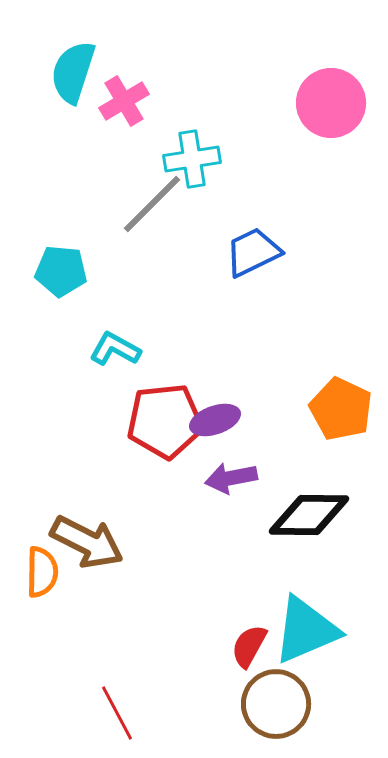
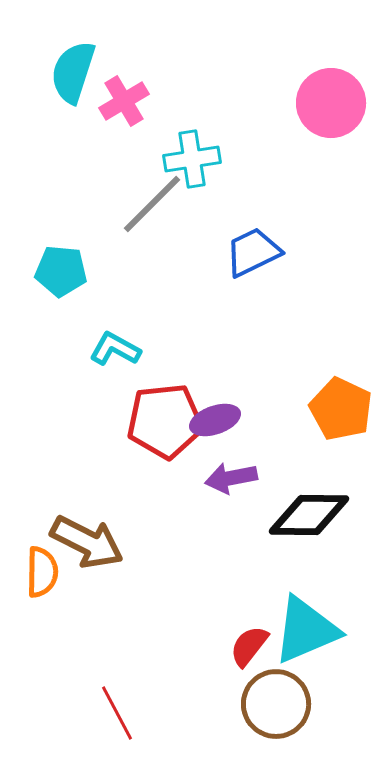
red semicircle: rotated 9 degrees clockwise
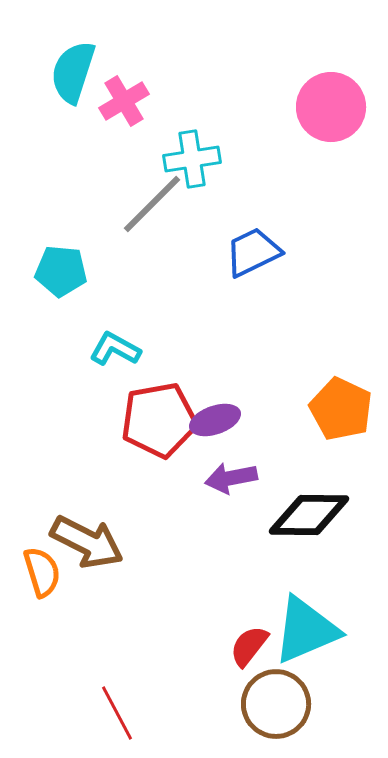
pink circle: moved 4 px down
red pentagon: moved 6 px left, 1 px up; rotated 4 degrees counterclockwise
orange semicircle: rotated 18 degrees counterclockwise
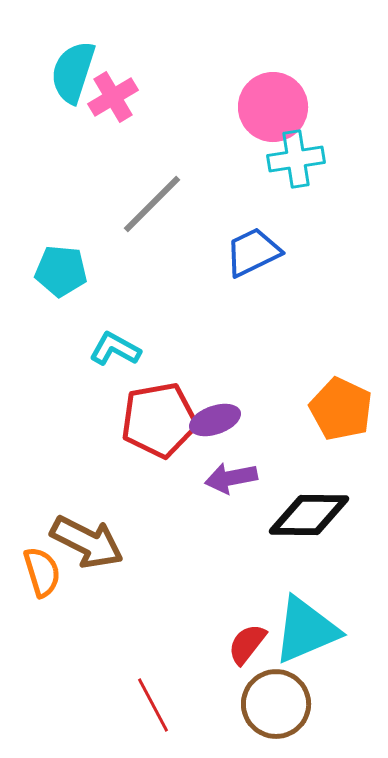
pink cross: moved 11 px left, 4 px up
pink circle: moved 58 px left
cyan cross: moved 104 px right
red semicircle: moved 2 px left, 2 px up
red line: moved 36 px right, 8 px up
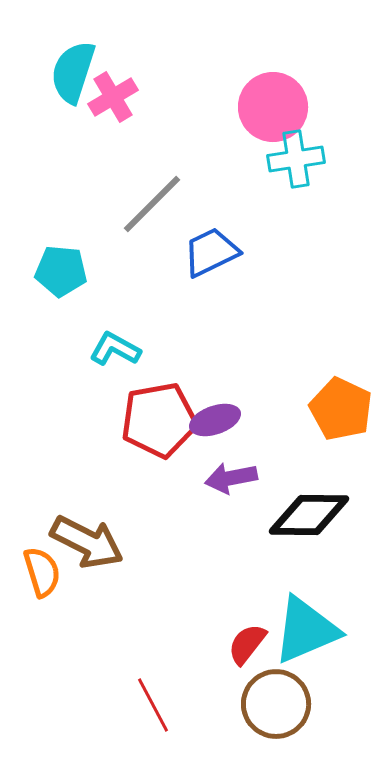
blue trapezoid: moved 42 px left
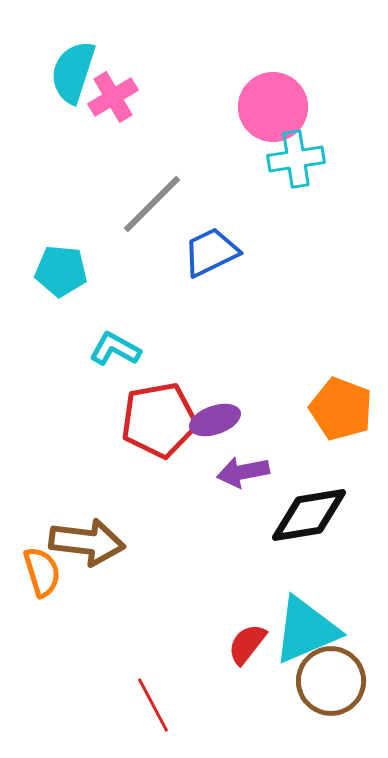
orange pentagon: rotated 4 degrees counterclockwise
purple arrow: moved 12 px right, 6 px up
black diamond: rotated 10 degrees counterclockwise
brown arrow: rotated 20 degrees counterclockwise
brown circle: moved 55 px right, 23 px up
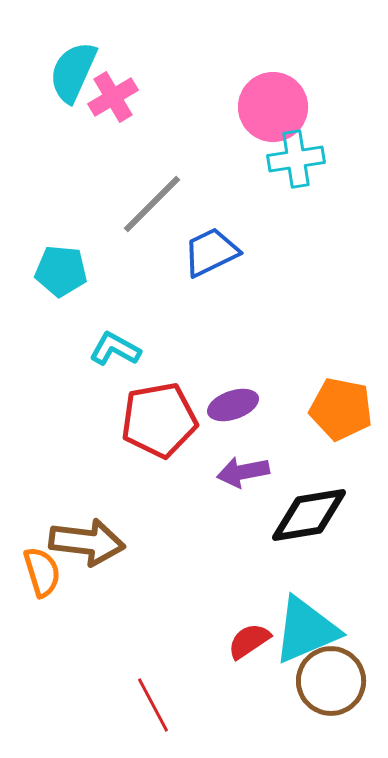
cyan semicircle: rotated 6 degrees clockwise
orange pentagon: rotated 10 degrees counterclockwise
purple ellipse: moved 18 px right, 15 px up
red semicircle: moved 2 px right, 3 px up; rotated 18 degrees clockwise
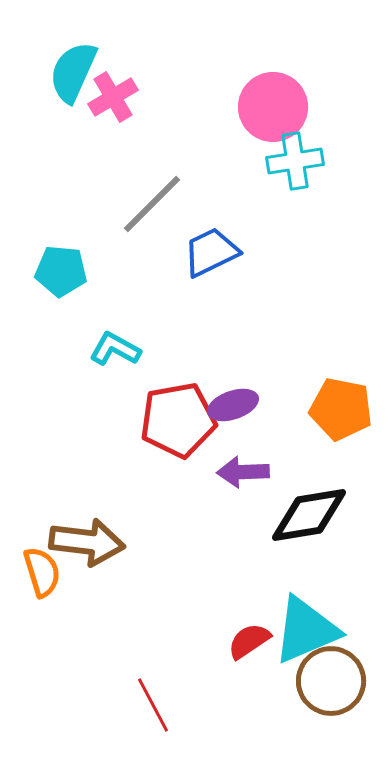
cyan cross: moved 1 px left, 2 px down
red pentagon: moved 19 px right
purple arrow: rotated 9 degrees clockwise
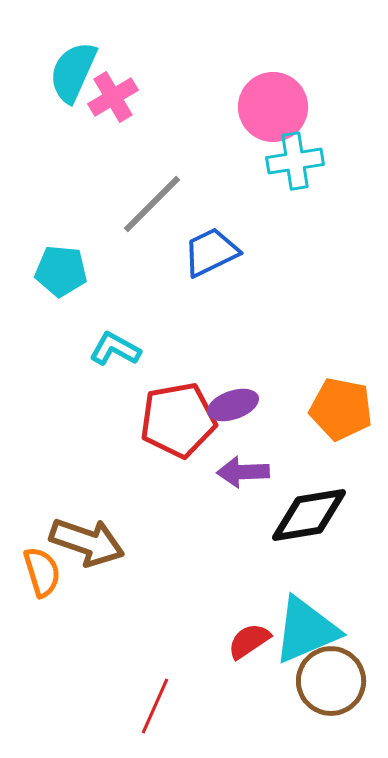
brown arrow: rotated 12 degrees clockwise
red line: moved 2 px right, 1 px down; rotated 52 degrees clockwise
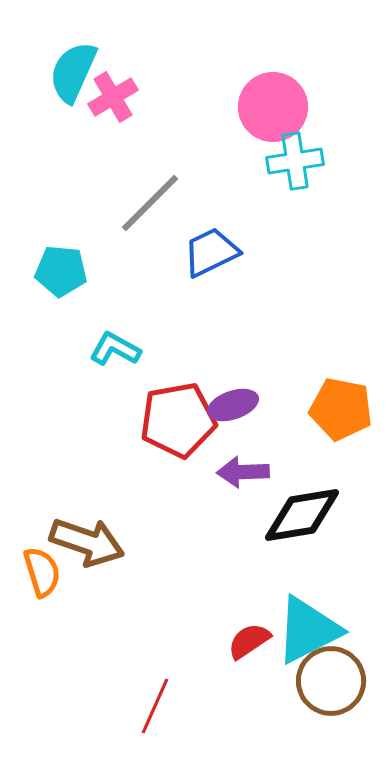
gray line: moved 2 px left, 1 px up
black diamond: moved 7 px left
cyan triangle: moved 2 px right; rotated 4 degrees counterclockwise
